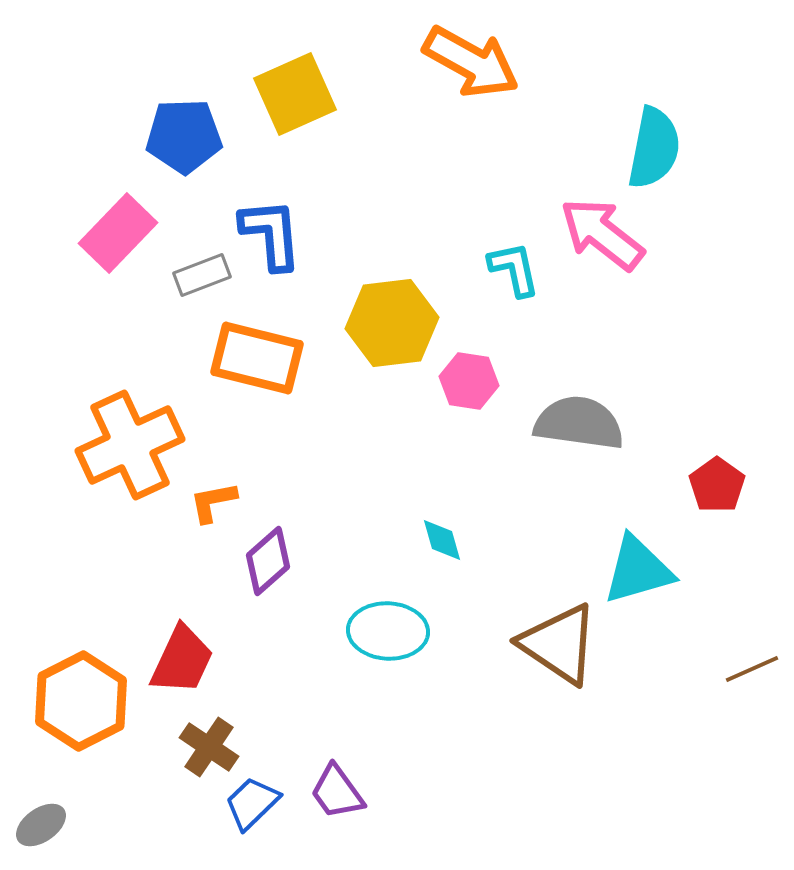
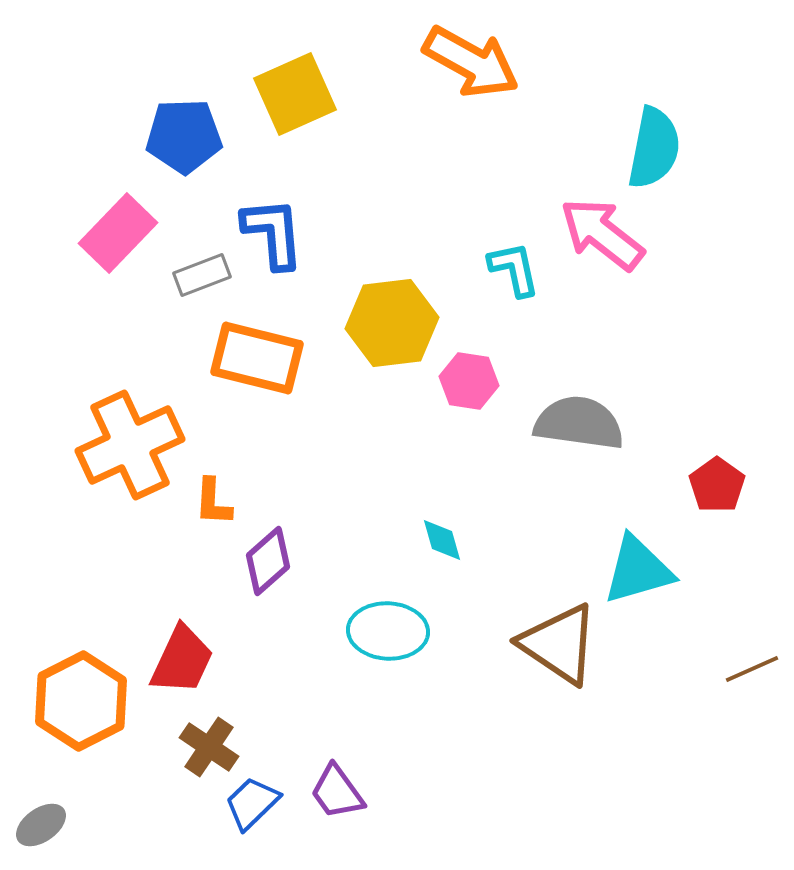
blue L-shape: moved 2 px right, 1 px up
orange L-shape: rotated 76 degrees counterclockwise
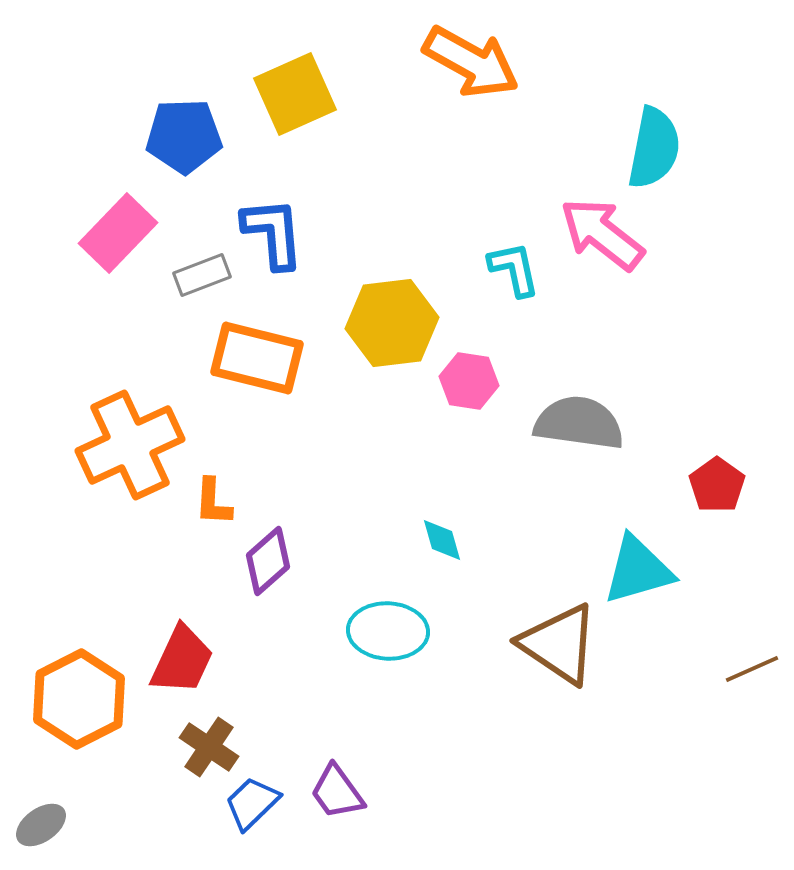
orange hexagon: moved 2 px left, 2 px up
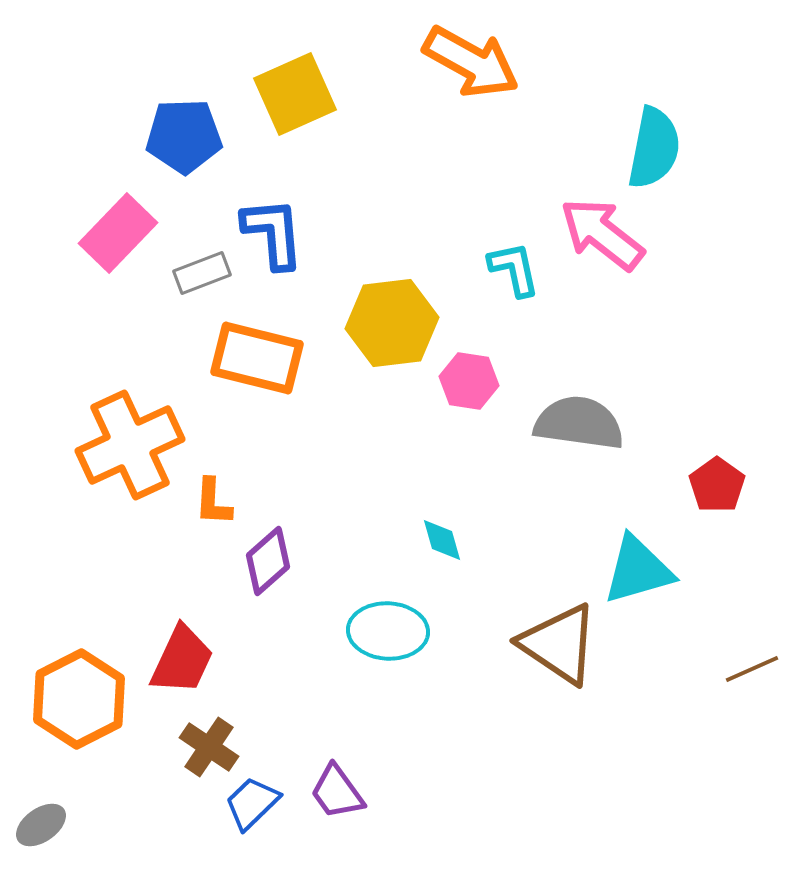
gray rectangle: moved 2 px up
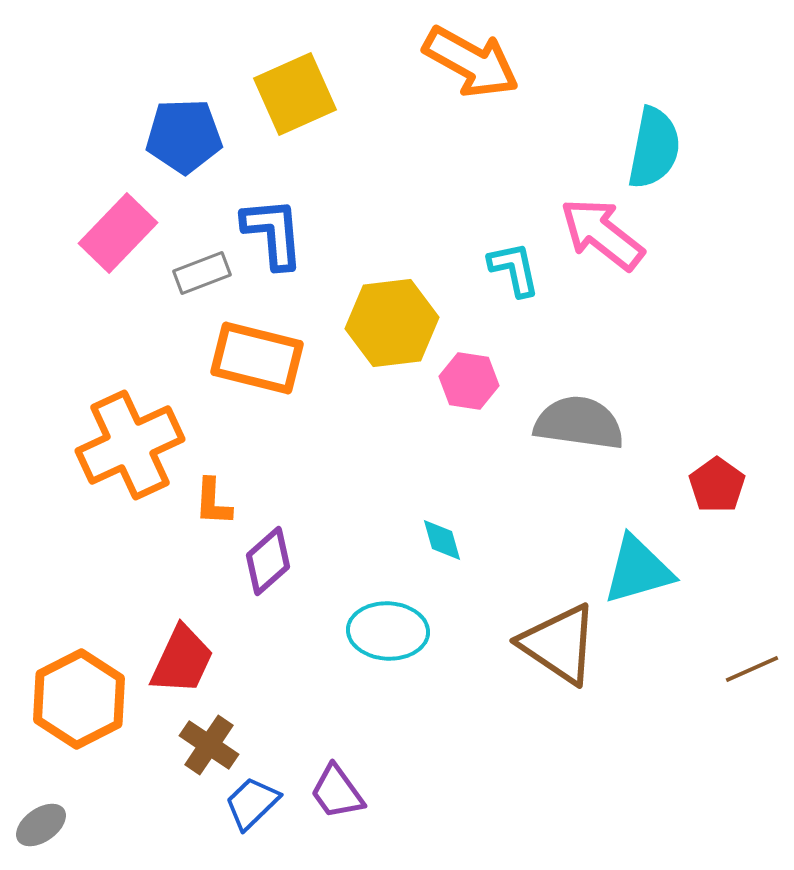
brown cross: moved 2 px up
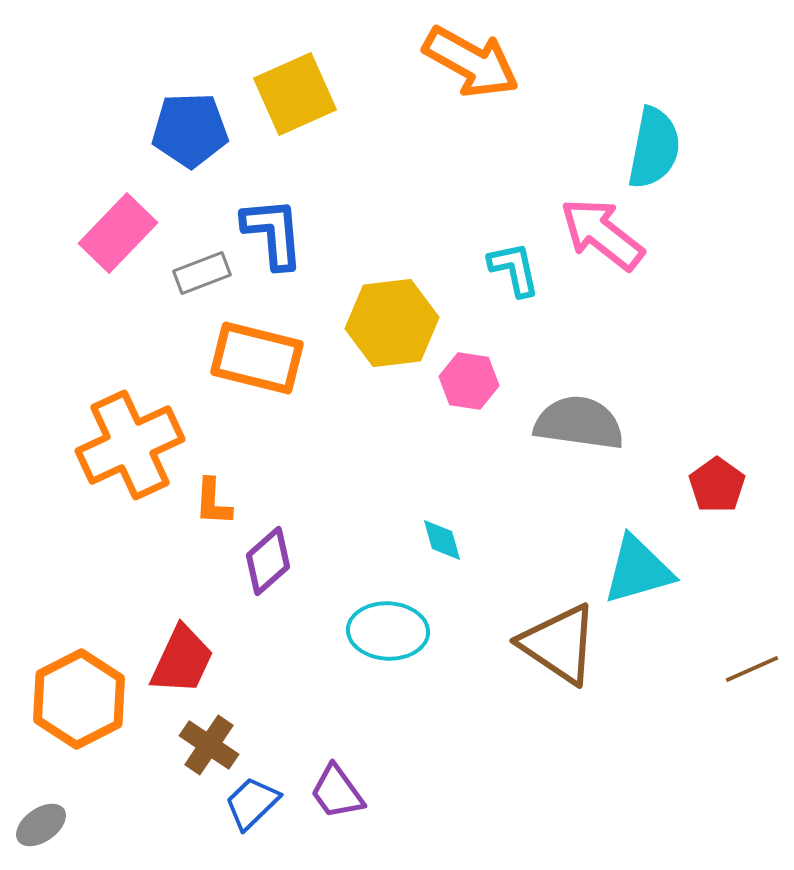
blue pentagon: moved 6 px right, 6 px up
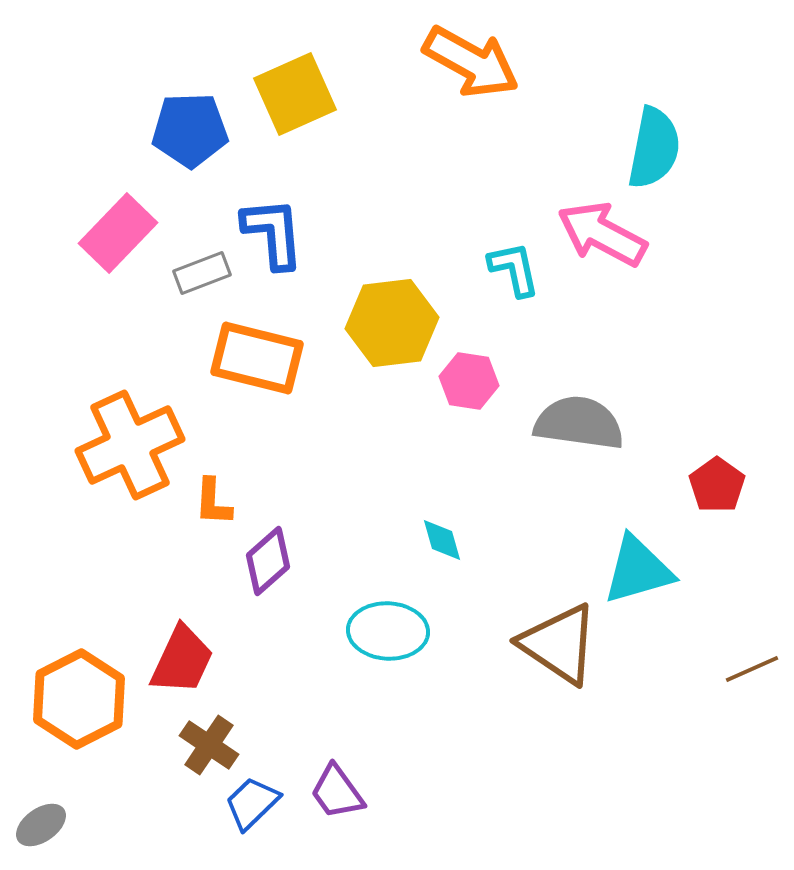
pink arrow: rotated 10 degrees counterclockwise
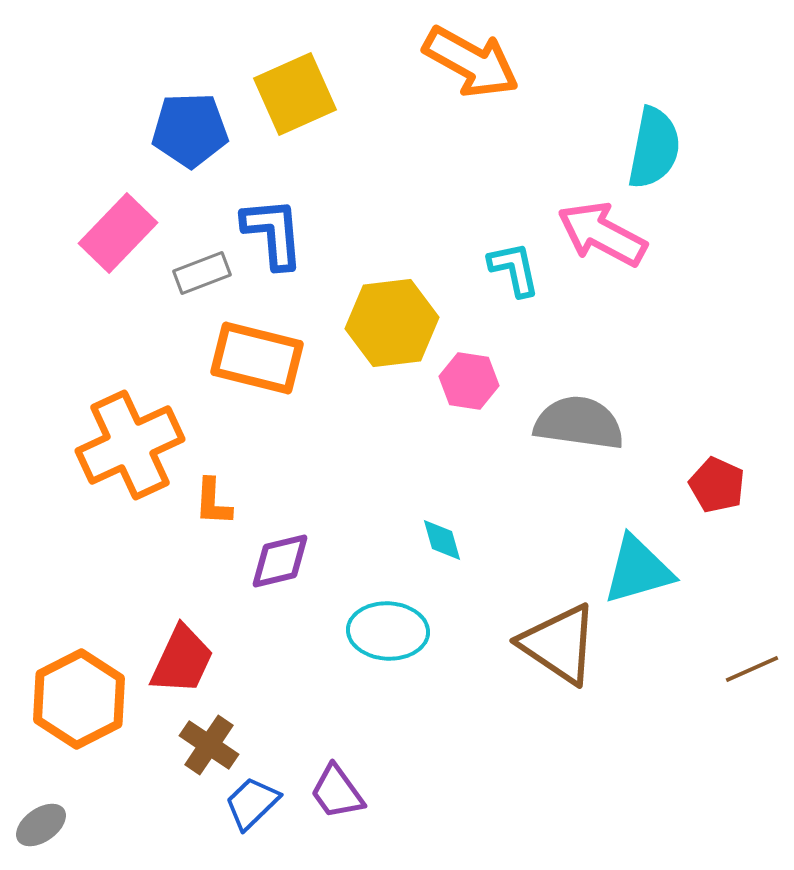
red pentagon: rotated 12 degrees counterclockwise
purple diamond: moved 12 px right; rotated 28 degrees clockwise
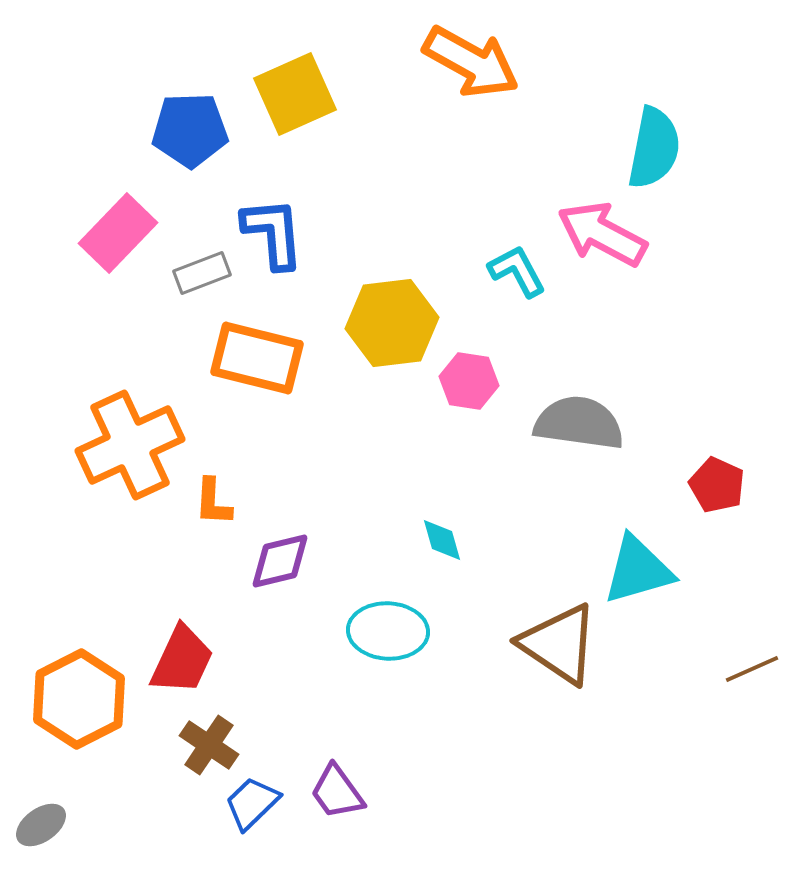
cyan L-shape: moved 3 px right, 2 px down; rotated 16 degrees counterclockwise
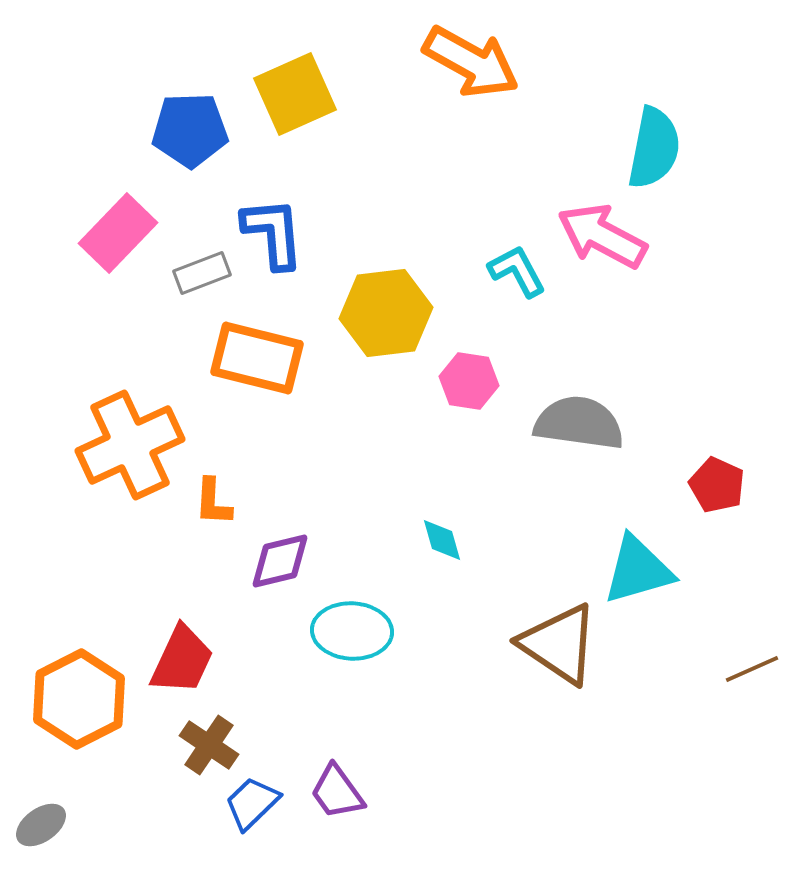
pink arrow: moved 2 px down
yellow hexagon: moved 6 px left, 10 px up
cyan ellipse: moved 36 px left
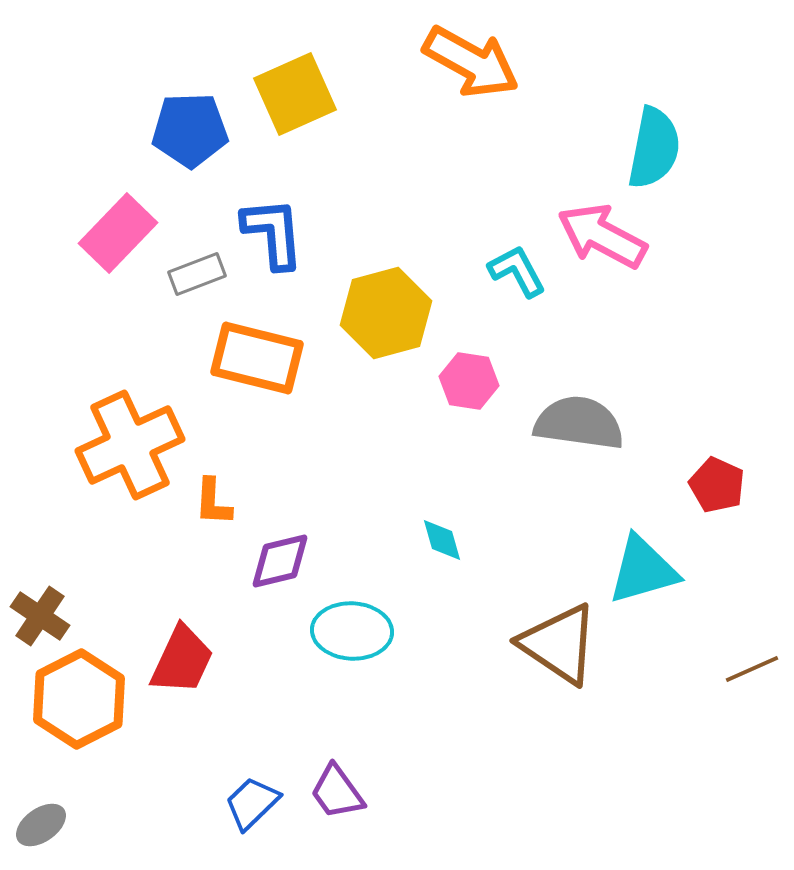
gray rectangle: moved 5 px left, 1 px down
yellow hexagon: rotated 8 degrees counterclockwise
cyan triangle: moved 5 px right
brown cross: moved 169 px left, 129 px up
